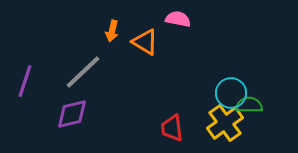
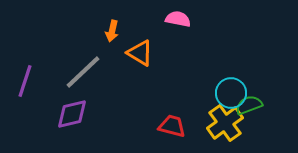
orange triangle: moved 5 px left, 11 px down
green semicircle: rotated 20 degrees counterclockwise
red trapezoid: moved 2 px up; rotated 112 degrees clockwise
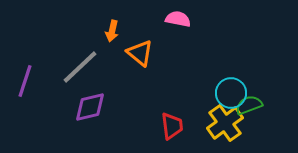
orange triangle: rotated 8 degrees clockwise
gray line: moved 3 px left, 5 px up
purple diamond: moved 18 px right, 7 px up
red trapezoid: rotated 68 degrees clockwise
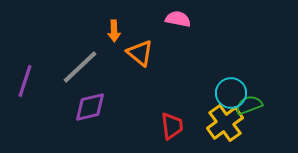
orange arrow: moved 2 px right; rotated 15 degrees counterclockwise
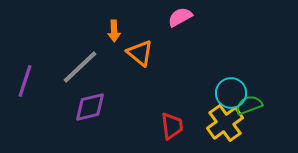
pink semicircle: moved 2 px right, 2 px up; rotated 40 degrees counterclockwise
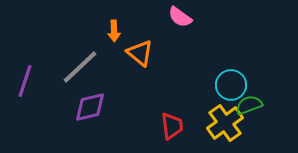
pink semicircle: rotated 115 degrees counterclockwise
cyan circle: moved 8 px up
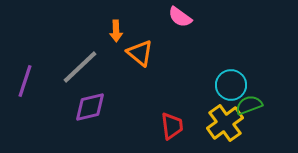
orange arrow: moved 2 px right
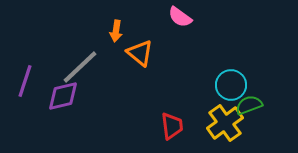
orange arrow: rotated 10 degrees clockwise
purple diamond: moved 27 px left, 11 px up
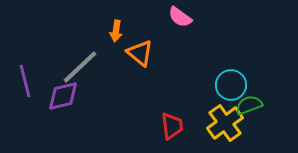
purple line: rotated 32 degrees counterclockwise
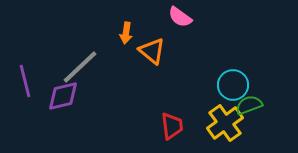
orange arrow: moved 10 px right, 2 px down
orange triangle: moved 12 px right, 2 px up
cyan circle: moved 2 px right
